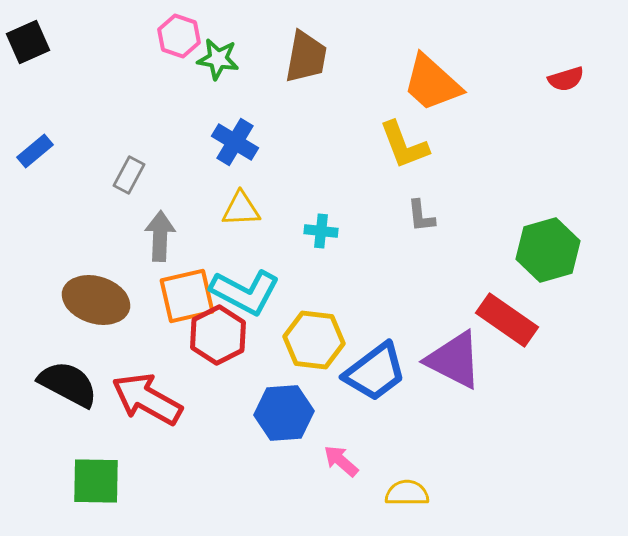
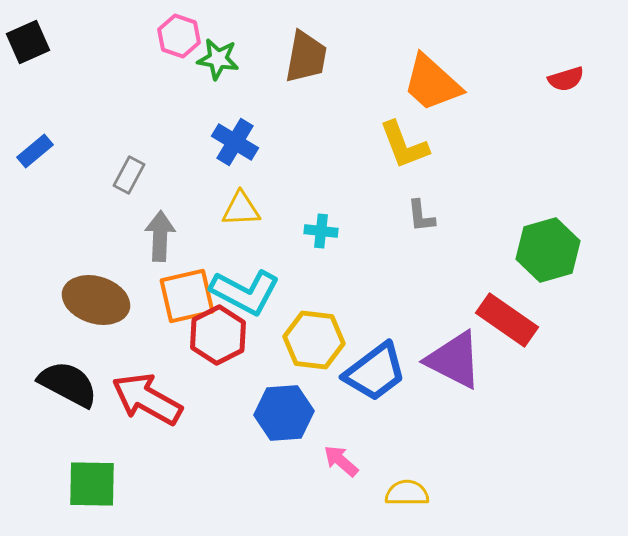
green square: moved 4 px left, 3 px down
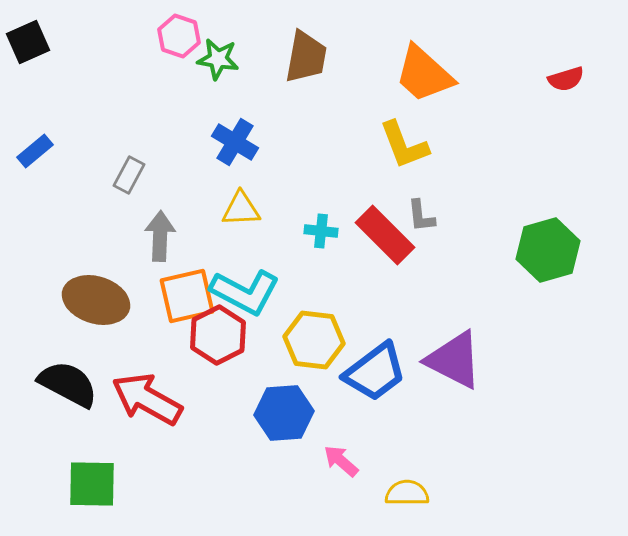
orange trapezoid: moved 8 px left, 9 px up
red rectangle: moved 122 px left, 85 px up; rotated 10 degrees clockwise
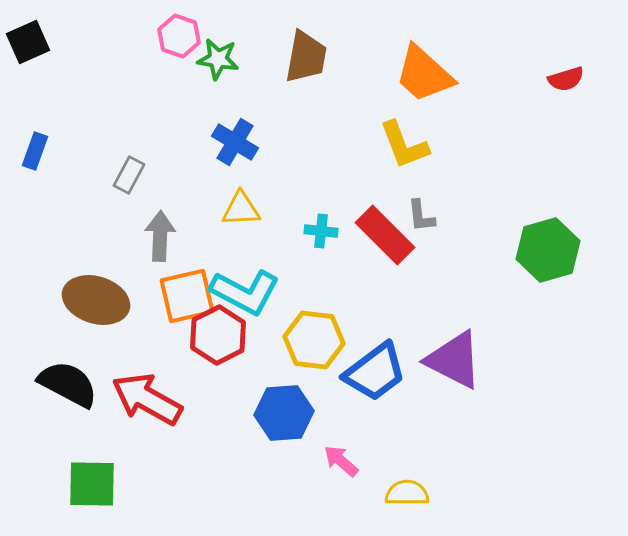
blue rectangle: rotated 30 degrees counterclockwise
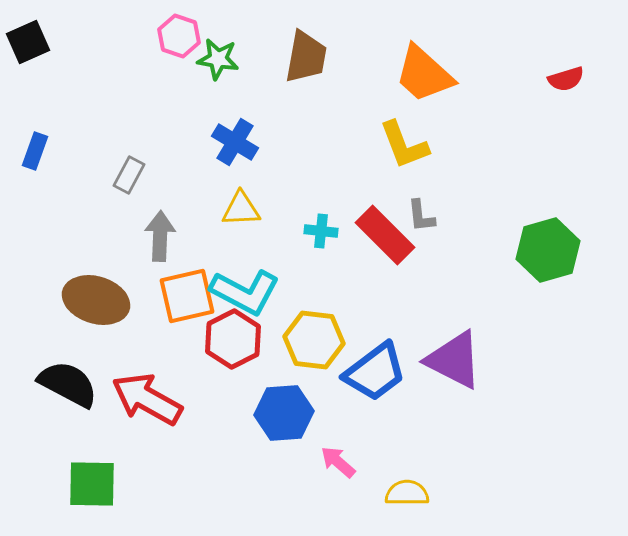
red hexagon: moved 15 px right, 4 px down
pink arrow: moved 3 px left, 1 px down
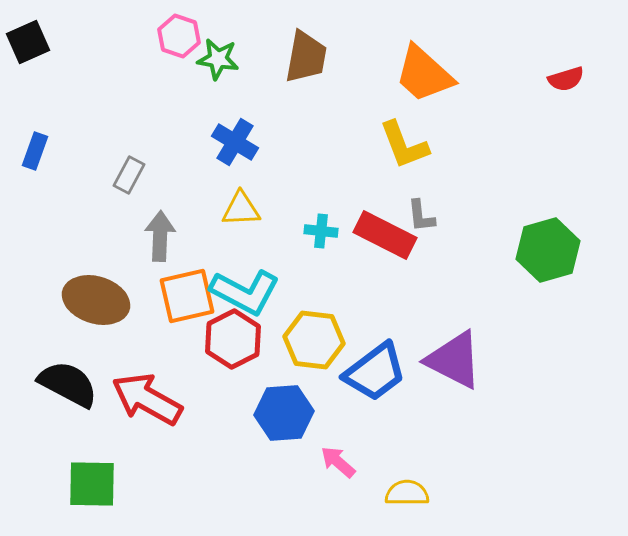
red rectangle: rotated 18 degrees counterclockwise
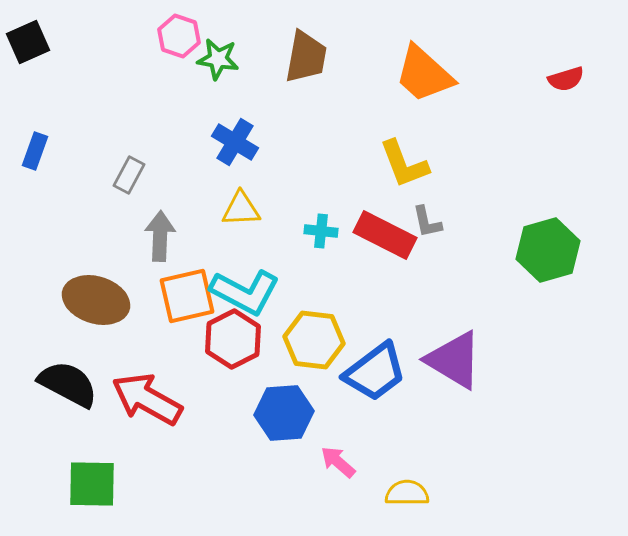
yellow L-shape: moved 19 px down
gray L-shape: moved 6 px right, 6 px down; rotated 6 degrees counterclockwise
purple triangle: rotated 4 degrees clockwise
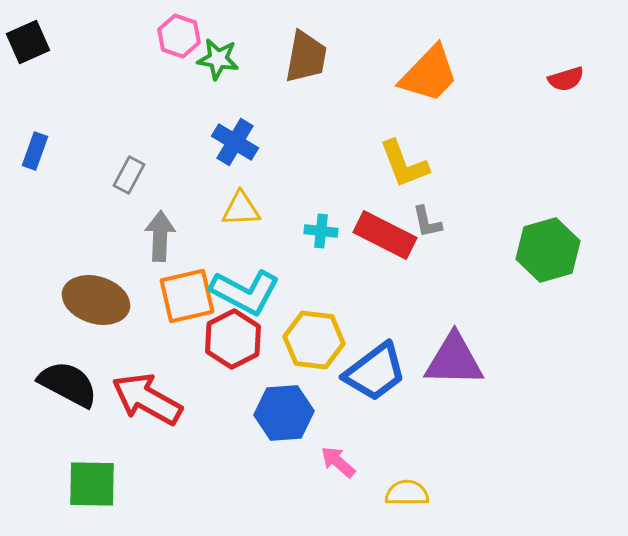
orange trapezoid: moved 5 px right; rotated 88 degrees counterclockwise
purple triangle: rotated 30 degrees counterclockwise
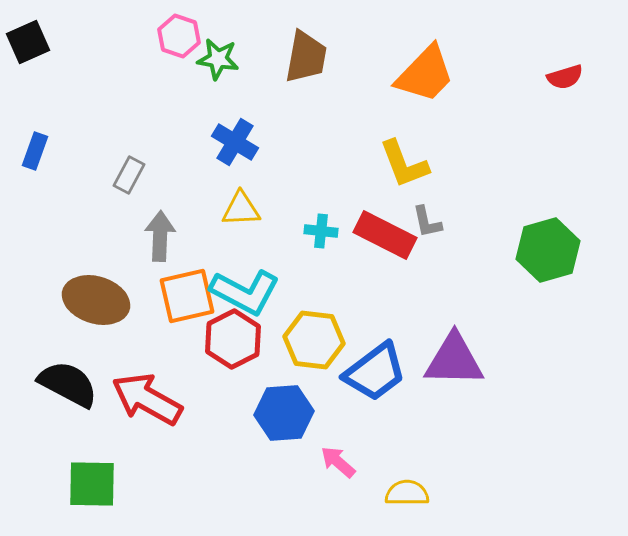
orange trapezoid: moved 4 px left
red semicircle: moved 1 px left, 2 px up
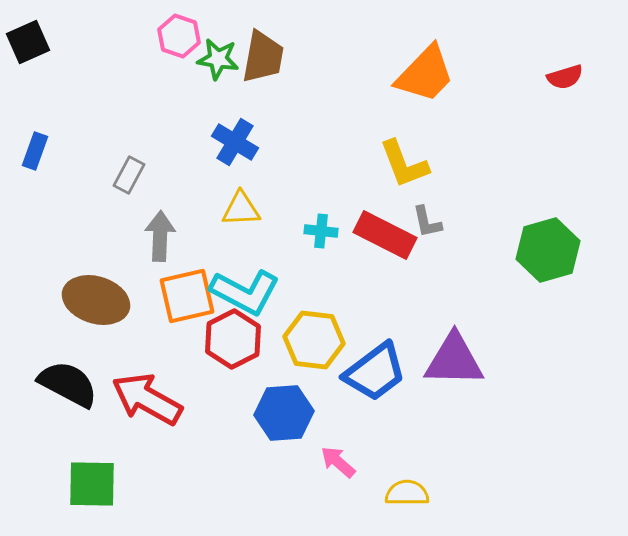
brown trapezoid: moved 43 px left
